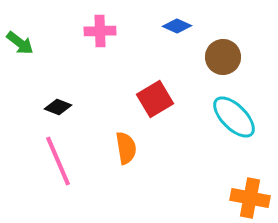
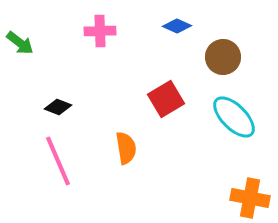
red square: moved 11 px right
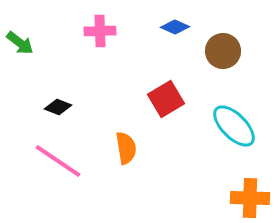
blue diamond: moved 2 px left, 1 px down
brown circle: moved 6 px up
cyan ellipse: moved 9 px down
pink line: rotated 33 degrees counterclockwise
orange cross: rotated 9 degrees counterclockwise
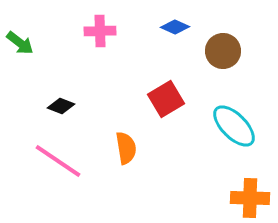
black diamond: moved 3 px right, 1 px up
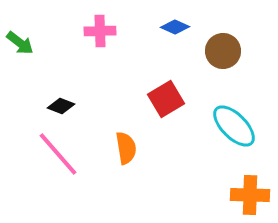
pink line: moved 7 px up; rotated 15 degrees clockwise
orange cross: moved 3 px up
